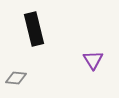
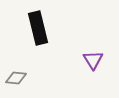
black rectangle: moved 4 px right, 1 px up
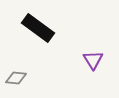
black rectangle: rotated 40 degrees counterclockwise
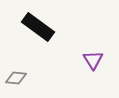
black rectangle: moved 1 px up
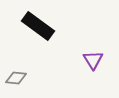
black rectangle: moved 1 px up
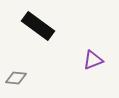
purple triangle: rotated 40 degrees clockwise
